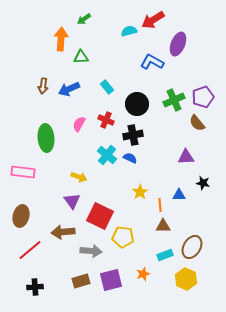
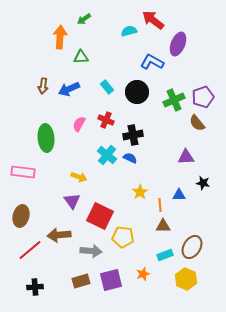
red arrow at (153, 20): rotated 70 degrees clockwise
orange arrow at (61, 39): moved 1 px left, 2 px up
black circle at (137, 104): moved 12 px up
brown arrow at (63, 232): moved 4 px left, 3 px down
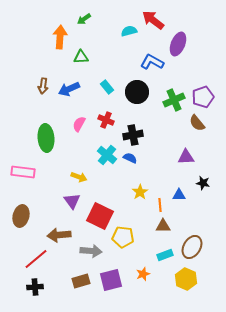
red line at (30, 250): moved 6 px right, 9 px down
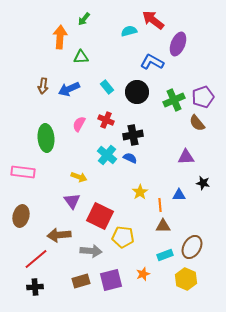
green arrow at (84, 19): rotated 16 degrees counterclockwise
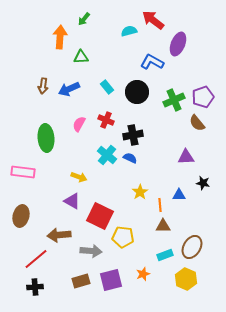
purple triangle at (72, 201): rotated 24 degrees counterclockwise
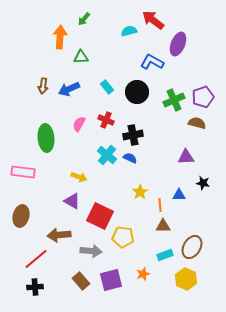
brown semicircle at (197, 123): rotated 144 degrees clockwise
brown rectangle at (81, 281): rotated 66 degrees clockwise
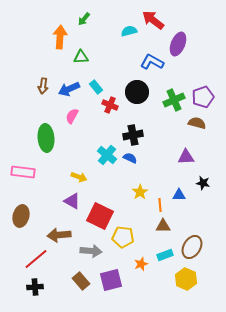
cyan rectangle at (107, 87): moved 11 px left
red cross at (106, 120): moved 4 px right, 15 px up
pink semicircle at (79, 124): moved 7 px left, 8 px up
orange star at (143, 274): moved 2 px left, 10 px up
